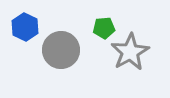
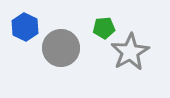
gray circle: moved 2 px up
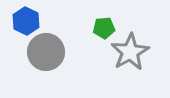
blue hexagon: moved 1 px right, 6 px up
gray circle: moved 15 px left, 4 px down
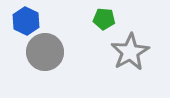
green pentagon: moved 9 px up; rotated 10 degrees clockwise
gray circle: moved 1 px left
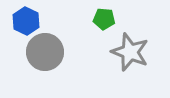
gray star: rotated 21 degrees counterclockwise
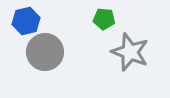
blue hexagon: rotated 20 degrees clockwise
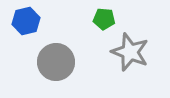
gray circle: moved 11 px right, 10 px down
